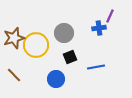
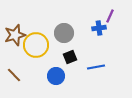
brown star: moved 1 px right, 3 px up
blue circle: moved 3 px up
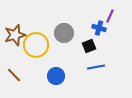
blue cross: rotated 24 degrees clockwise
black square: moved 19 px right, 11 px up
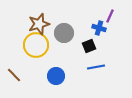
brown star: moved 24 px right, 11 px up
